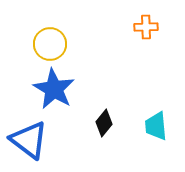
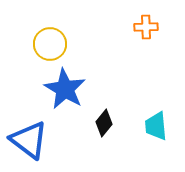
blue star: moved 11 px right
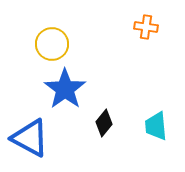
orange cross: rotated 10 degrees clockwise
yellow circle: moved 2 px right
blue star: rotated 6 degrees clockwise
blue triangle: moved 1 px right, 2 px up; rotated 9 degrees counterclockwise
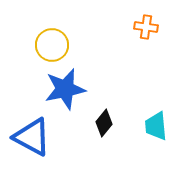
yellow circle: moved 1 px down
blue star: rotated 24 degrees clockwise
blue triangle: moved 2 px right, 1 px up
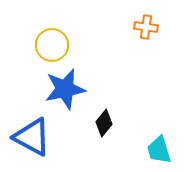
cyan trapezoid: moved 3 px right, 24 px down; rotated 12 degrees counterclockwise
